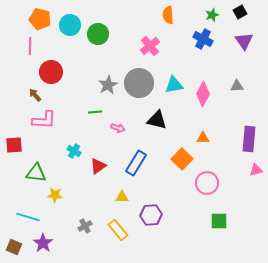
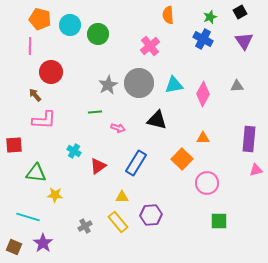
green star: moved 2 px left, 2 px down
yellow rectangle: moved 8 px up
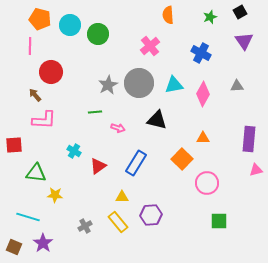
blue cross: moved 2 px left, 14 px down
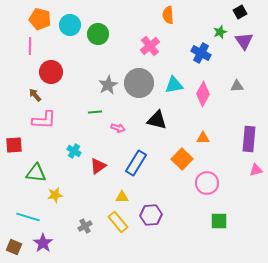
green star: moved 10 px right, 15 px down
yellow star: rotated 14 degrees counterclockwise
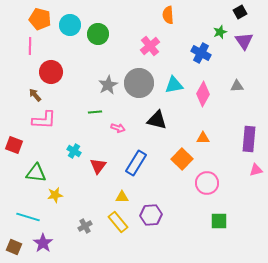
red square: rotated 24 degrees clockwise
red triangle: rotated 18 degrees counterclockwise
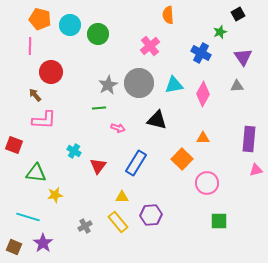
black square: moved 2 px left, 2 px down
purple triangle: moved 1 px left, 16 px down
green line: moved 4 px right, 4 px up
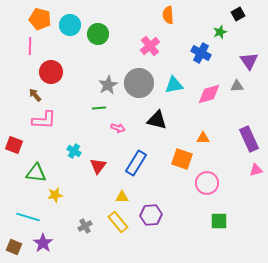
purple triangle: moved 6 px right, 4 px down
pink diamond: moved 6 px right; rotated 45 degrees clockwise
purple rectangle: rotated 30 degrees counterclockwise
orange square: rotated 25 degrees counterclockwise
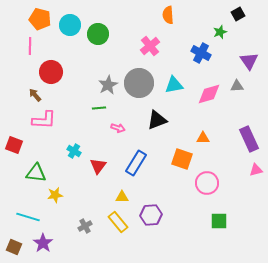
black triangle: rotated 35 degrees counterclockwise
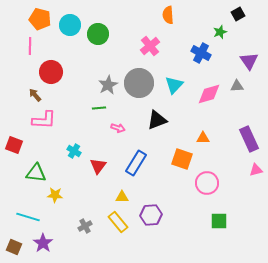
cyan triangle: rotated 36 degrees counterclockwise
yellow star: rotated 14 degrees clockwise
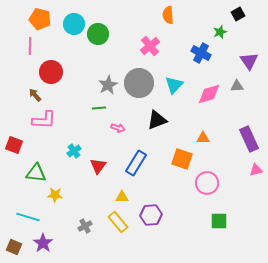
cyan circle: moved 4 px right, 1 px up
cyan cross: rotated 24 degrees clockwise
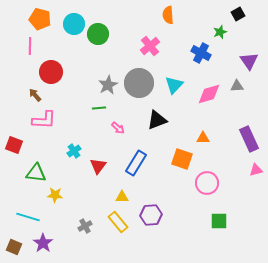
pink arrow: rotated 24 degrees clockwise
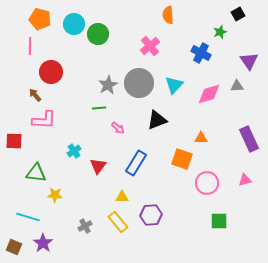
orange triangle: moved 2 px left
red square: moved 4 px up; rotated 18 degrees counterclockwise
pink triangle: moved 11 px left, 10 px down
